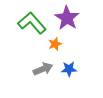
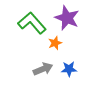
purple star: rotated 10 degrees counterclockwise
orange star: moved 1 px up
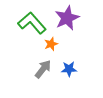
purple star: rotated 25 degrees clockwise
orange star: moved 4 px left, 1 px down
gray arrow: rotated 30 degrees counterclockwise
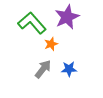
purple star: moved 1 px up
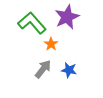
orange star: rotated 16 degrees counterclockwise
blue star: moved 1 px down; rotated 14 degrees clockwise
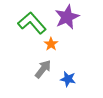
blue star: moved 1 px left, 9 px down
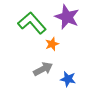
purple star: rotated 25 degrees counterclockwise
orange star: moved 1 px right; rotated 16 degrees clockwise
gray arrow: rotated 24 degrees clockwise
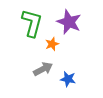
purple star: moved 2 px right, 5 px down
green L-shape: rotated 56 degrees clockwise
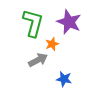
green L-shape: moved 1 px right
gray arrow: moved 5 px left, 9 px up
blue star: moved 4 px left
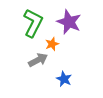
green L-shape: rotated 12 degrees clockwise
blue star: rotated 14 degrees clockwise
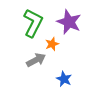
gray arrow: moved 2 px left
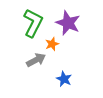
purple star: moved 1 px left, 1 px down
